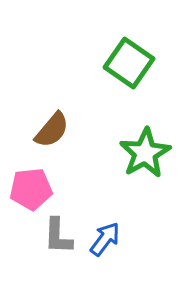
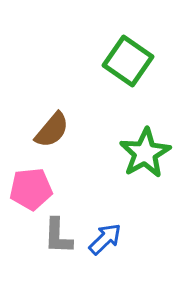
green square: moved 1 px left, 2 px up
blue arrow: rotated 9 degrees clockwise
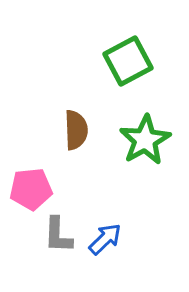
green square: rotated 27 degrees clockwise
brown semicircle: moved 24 px right; rotated 42 degrees counterclockwise
green star: moved 13 px up
gray L-shape: moved 1 px up
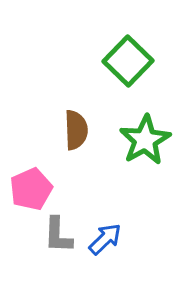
green square: rotated 18 degrees counterclockwise
pink pentagon: rotated 18 degrees counterclockwise
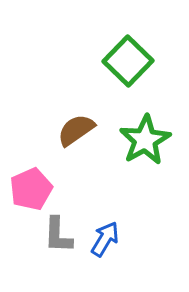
brown semicircle: rotated 123 degrees counterclockwise
blue arrow: rotated 15 degrees counterclockwise
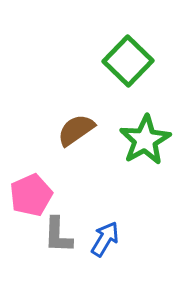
pink pentagon: moved 6 px down
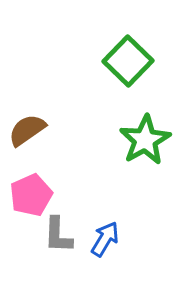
brown semicircle: moved 49 px left
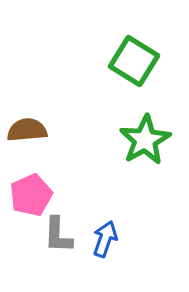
green square: moved 6 px right; rotated 12 degrees counterclockwise
brown semicircle: rotated 30 degrees clockwise
blue arrow: rotated 12 degrees counterclockwise
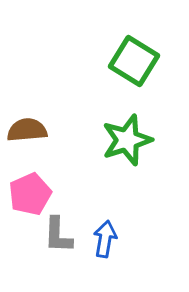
green star: moved 18 px left; rotated 12 degrees clockwise
pink pentagon: moved 1 px left, 1 px up
blue arrow: rotated 9 degrees counterclockwise
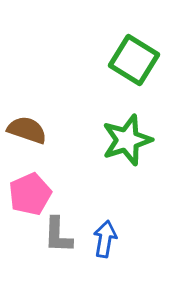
green square: moved 1 px up
brown semicircle: rotated 24 degrees clockwise
